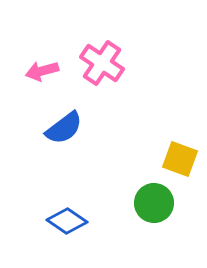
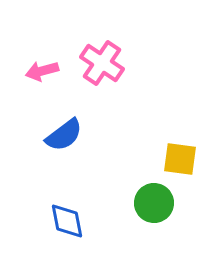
blue semicircle: moved 7 px down
yellow square: rotated 12 degrees counterclockwise
blue diamond: rotated 45 degrees clockwise
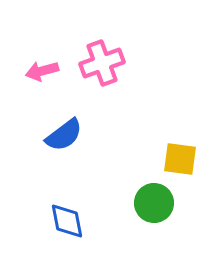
pink cross: rotated 36 degrees clockwise
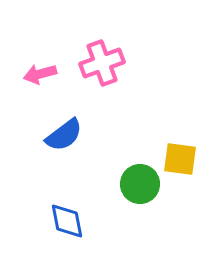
pink arrow: moved 2 px left, 3 px down
green circle: moved 14 px left, 19 px up
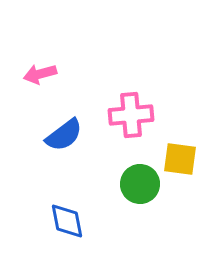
pink cross: moved 29 px right, 52 px down; rotated 15 degrees clockwise
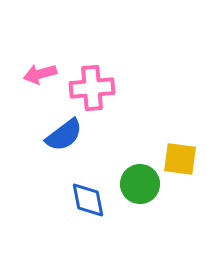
pink cross: moved 39 px left, 27 px up
blue diamond: moved 21 px right, 21 px up
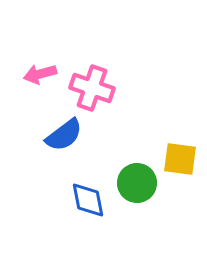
pink cross: rotated 24 degrees clockwise
green circle: moved 3 px left, 1 px up
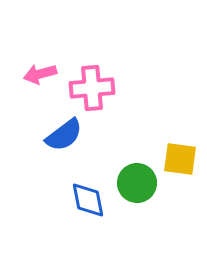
pink cross: rotated 24 degrees counterclockwise
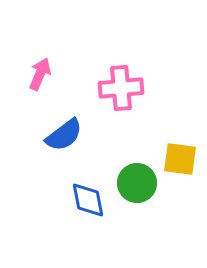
pink arrow: rotated 128 degrees clockwise
pink cross: moved 29 px right
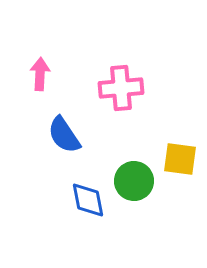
pink arrow: rotated 20 degrees counterclockwise
blue semicircle: rotated 93 degrees clockwise
green circle: moved 3 px left, 2 px up
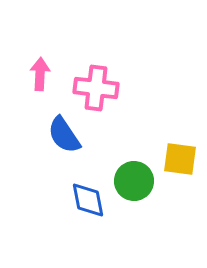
pink cross: moved 25 px left; rotated 12 degrees clockwise
